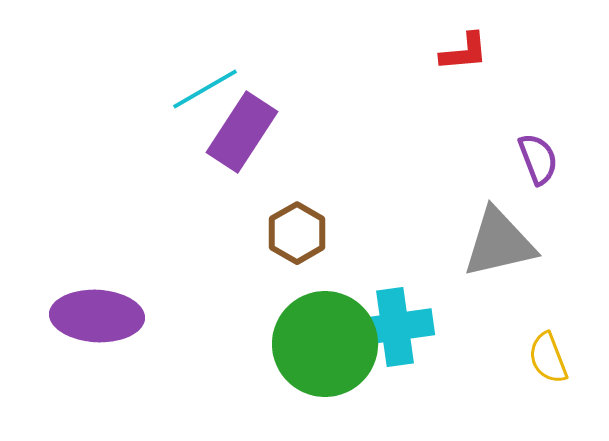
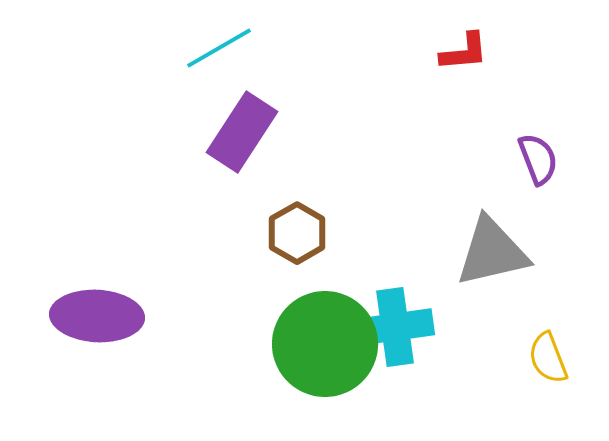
cyan line: moved 14 px right, 41 px up
gray triangle: moved 7 px left, 9 px down
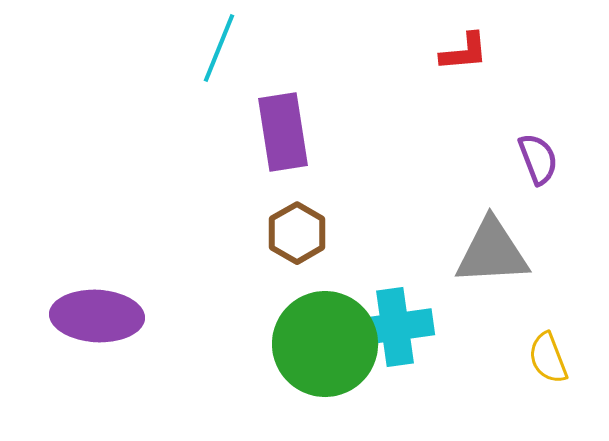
cyan line: rotated 38 degrees counterclockwise
purple rectangle: moved 41 px right; rotated 42 degrees counterclockwise
gray triangle: rotated 10 degrees clockwise
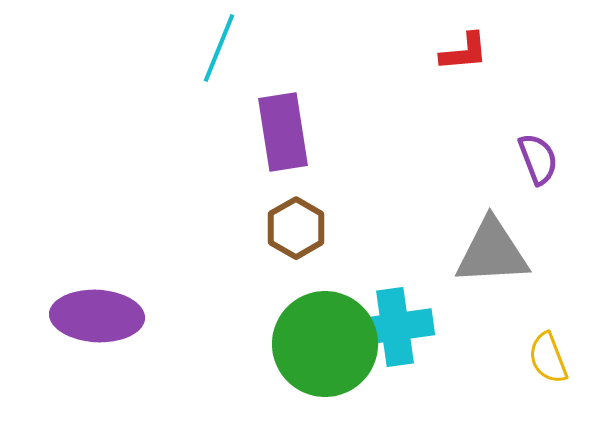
brown hexagon: moved 1 px left, 5 px up
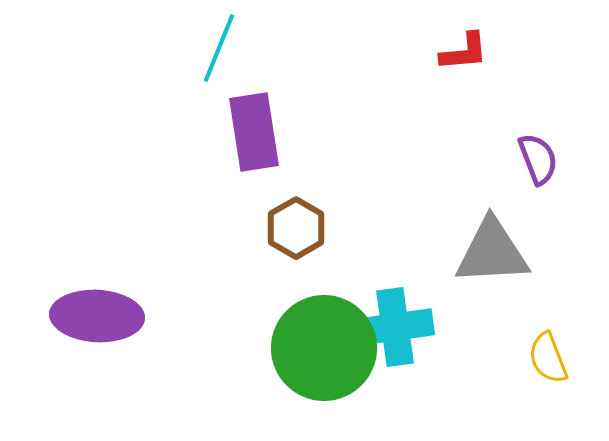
purple rectangle: moved 29 px left
green circle: moved 1 px left, 4 px down
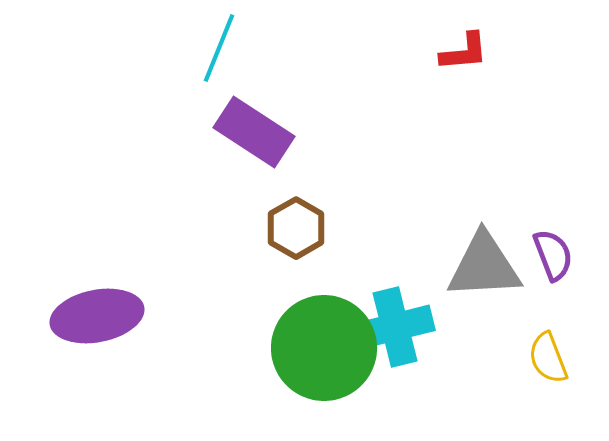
purple rectangle: rotated 48 degrees counterclockwise
purple semicircle: moved 15 px right, 96 px down
gray triangle: moved 8 px left, 14 px down
purple ellipse: rotated 14 degrees counterclockwise
cyan cross: rotated 6 degrees counterclockwise
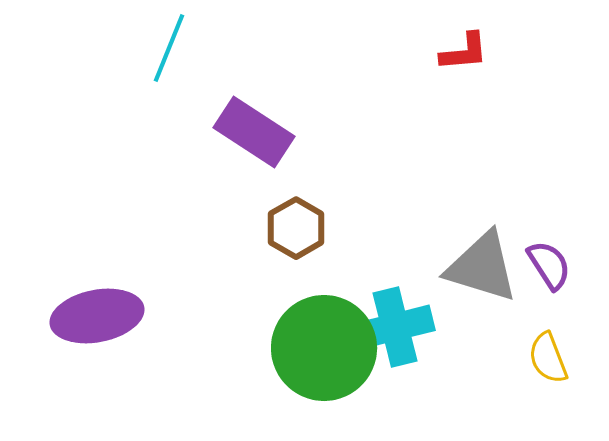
cyan line: moved 50 px left
purple semicircle: moved 4 px left, 10 px down; rotated 12 degrees counterclockwise
gray triangle: moved 2 px left, 1 px down; rotated 20 degrees clockwise
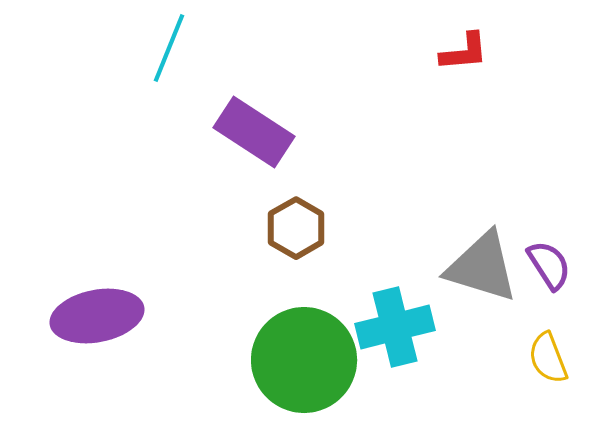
green circle: moved 20 px left, 12 px down
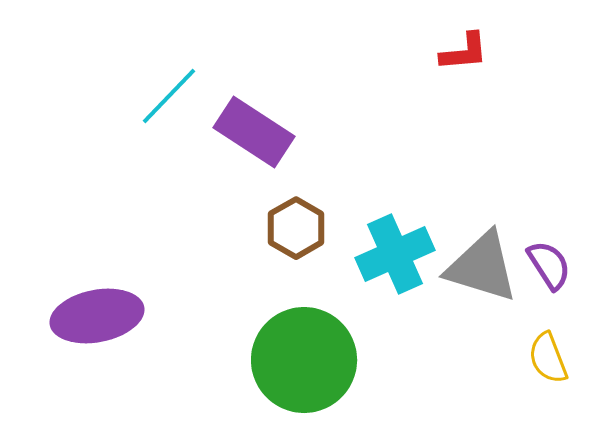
cyan line: moved 48 px down; rotated 22 degrees clockwise
cyan cross: moved 73 px up; rotated 10 degrees counterclockwise
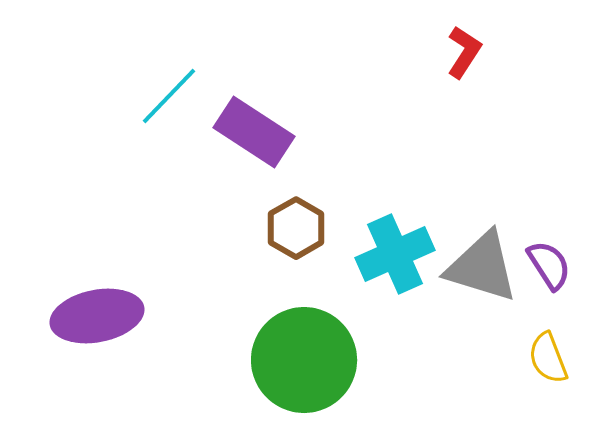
red L-shape: rotated 52 degrees counterclockwise
